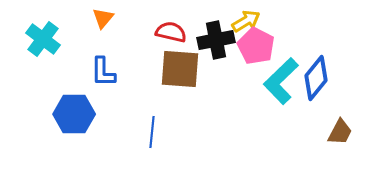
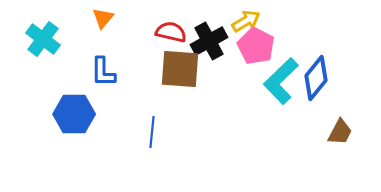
black cross: moved 7 px left, 1 px down; rotated 18 degrees counterclockwise
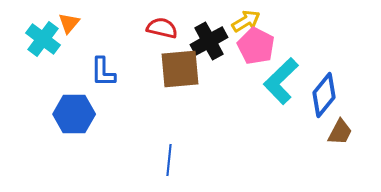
orange triangle: moved 34 px left, 5 px down
red semicircle: moved 9 px left, 4 px up
brown square: rotated 9 degrees counterclockwise
blue diamond: moved 8 px right, 17 px down
blue line: moved 17 px right, 28 px down
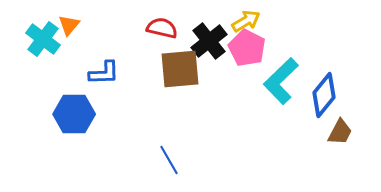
orange triangle: moved 2 px down
black cross: rotated 9 degrees counterclockwise
pink pentagon: moved 9 px left, 2 px down
blue L-shape: moved 1 px right, 1 px down; rotated 92 degrees counterclockwise
blue line: rotated 36 degrees counterclockwise
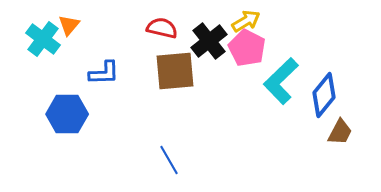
brown square: moved 5 px left, 2 px down
blue hexagon: moved 7 px left
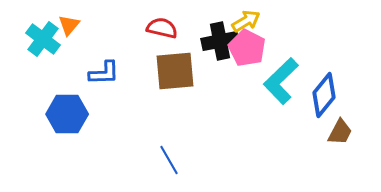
black cross: moved 11 px right; rotated 27 degrees clockwise
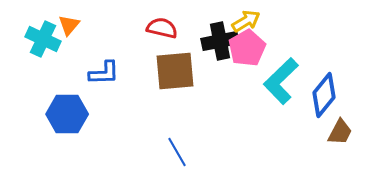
cyan cross: rotated 12 degrees counterclockwise
pink pentagon: rotated 15 degrees clockwise
blue line: moved 8 px right, 8 px up
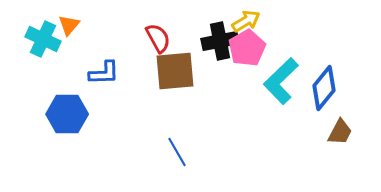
red semicircle: moved 4 px left, 10 px down; rotated 48 degrees clockwise
blue diamond: moved 7 px up
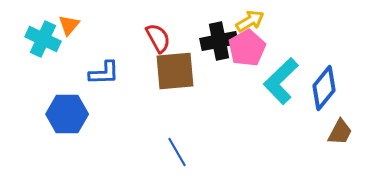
yellow arrow: moved 4 px right
black cross: moved 1 px left
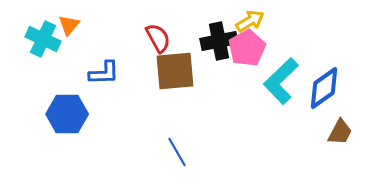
blue diamond: rotated 15 degrees clockwise
